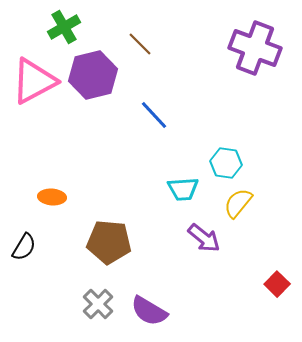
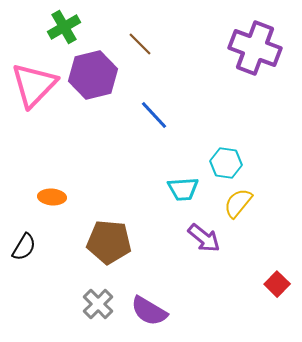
pink triangle: moved 4 px down; rotated 18 degrees counterclockwise
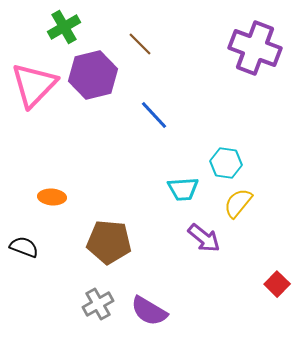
black semicircle: rotated 100 degrees counterclockwise
gray cross: rotated 16 degrees clockwise
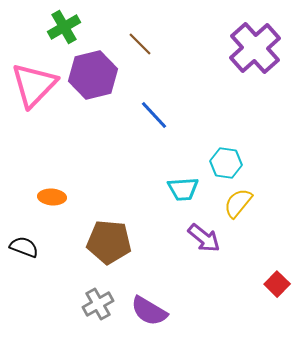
purple cross: rotated 27 degrees clockwise
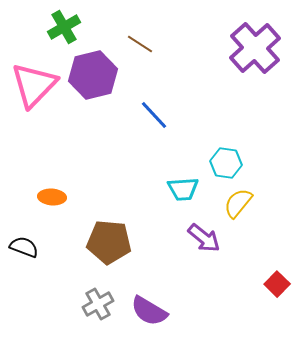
brown line: rotated 12 degrees counterclockwise
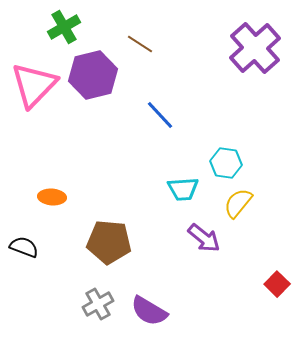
blue line: moved 6 px right
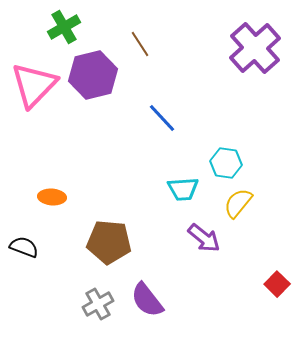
brown line: rotated 24 degrees clockwise
blue line: moved 2 px right, 3 px down
purple semicircle: moved 2 px left, 11 px up; rotated 21 degrees clockwise
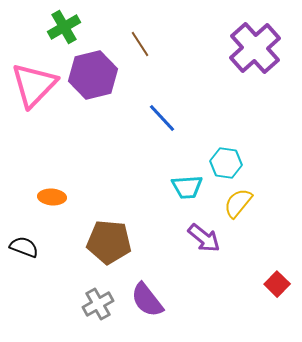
cyan trapezoid: moved 4 px right, 2 px up
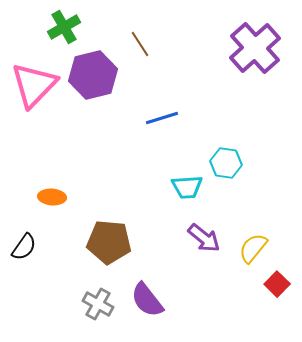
blue line: rotated 64 degrees counterclockwise
yellow semicircle: moved 15 px right, 45 px down
black semicircle: rotated 104 degrees clockwise
gray cross: rotated 32 degrees counterclockwise
